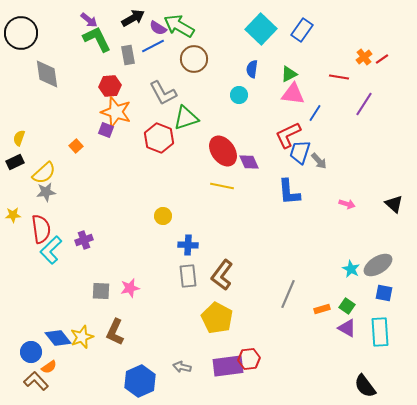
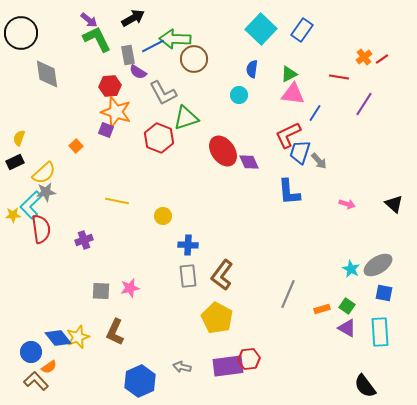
green arrow at (179, 26): moved 4 px left, 13 px down; rotated 28 degrees counterclockwise
purple semicircle at (158, 28): moved 20 px left, 44 px down
yellow line at (222, 186): moved 105 px left, 15 px down
cyan L-shape at (51, 250): moved 20 px left, 45 px up
yellow star at (82, 337): moved 4 px left
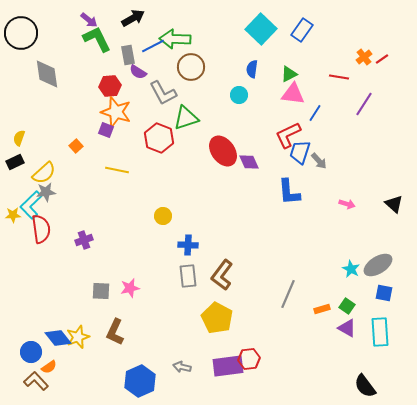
brown circle at (194, 59): moved 3 px left, 8 px down
yellow line at (117, 201): moved 31 px up
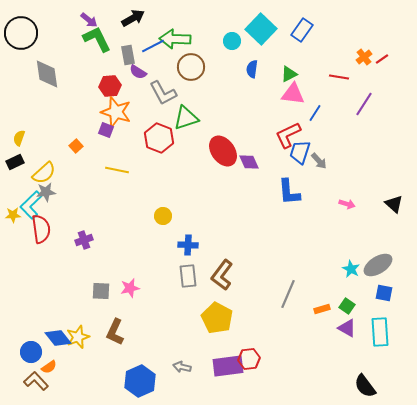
cyan circle at (239, 95): moved 7 px left, 54 px up
